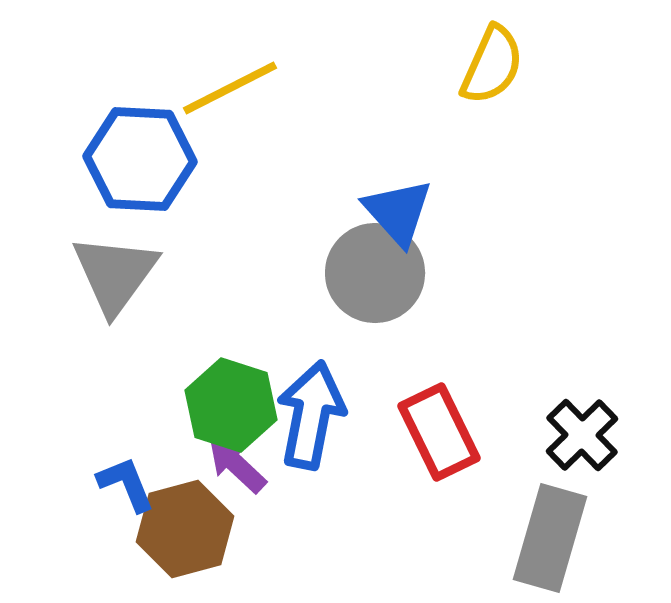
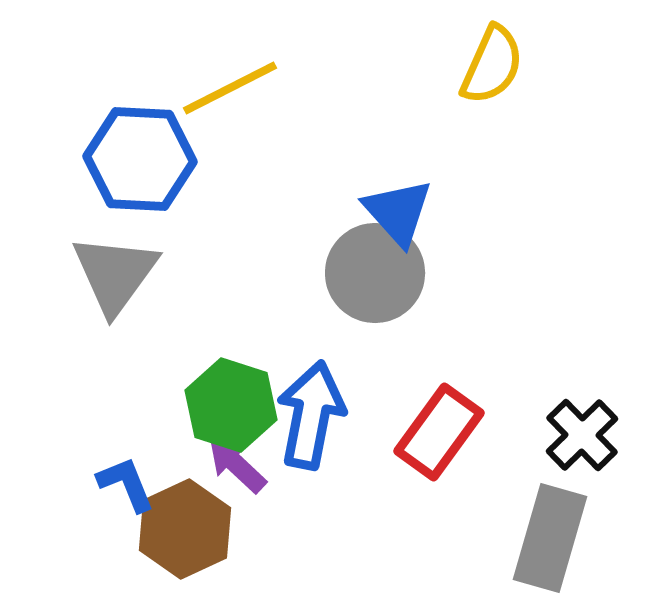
red rectangle: rotated 62 degrees clockwise
brown hexagon: rotated 10 degrees counterclockwise
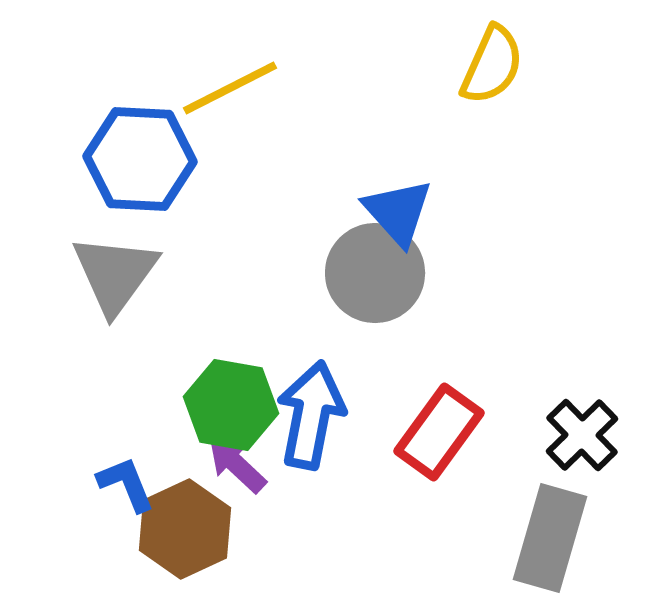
green hexagon: rotated 8 degrees counterclockwise
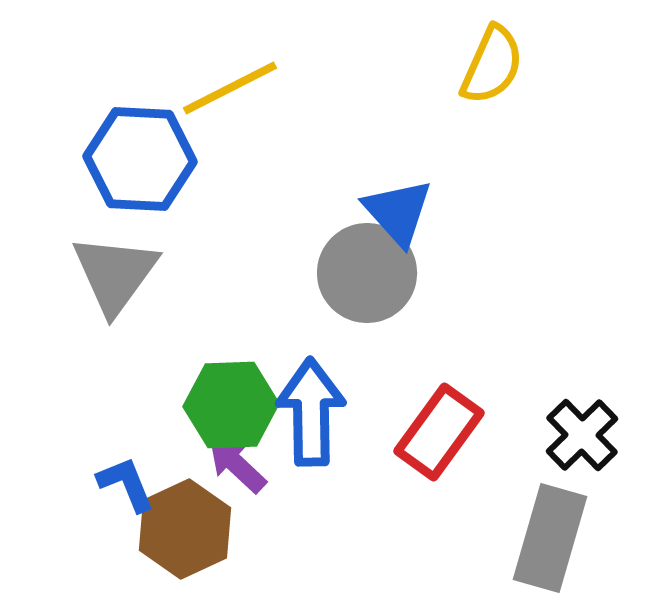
gray circle: moved 8 px left
green hexagon: rotated 12 degrees counterclockwise
blue arrow: moved 3 px up; rotated 12 degrees counterclockwise
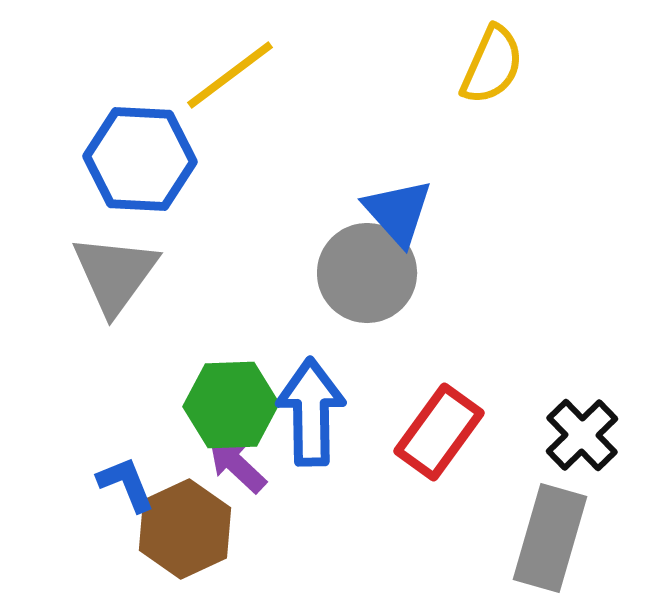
yellow line: moved 13 px up; rotated 10 degrees counterclockwise
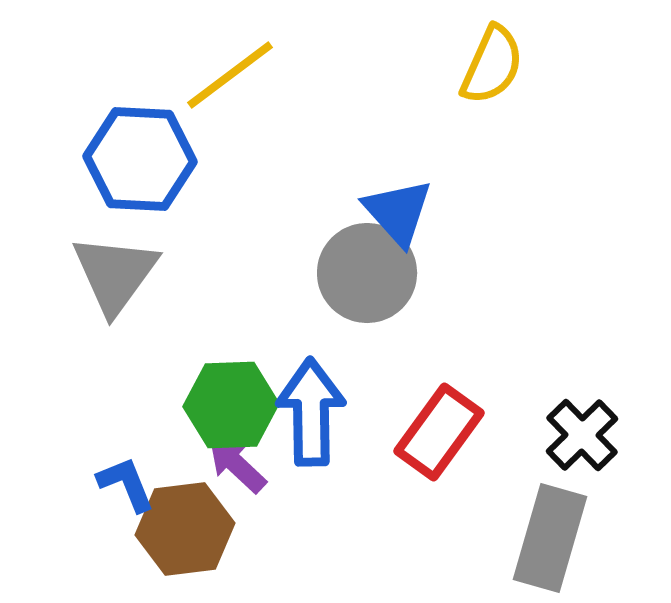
brown hexagon: rotated 18 degrees clockwise
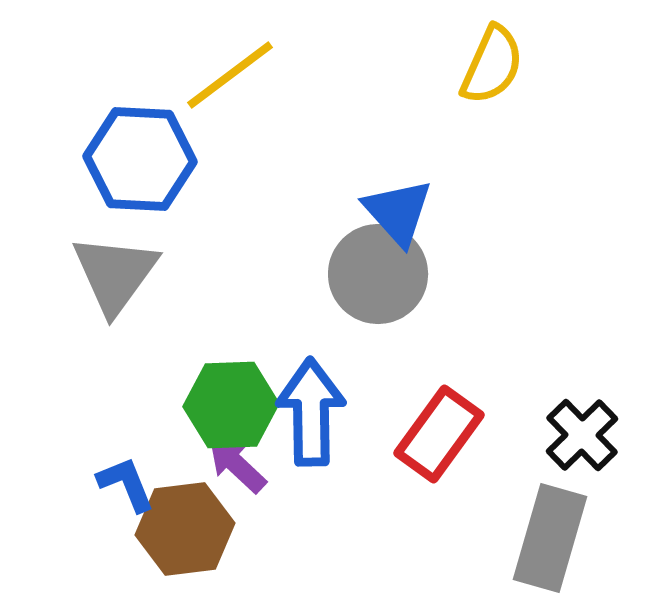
gray circle: moved 11 px right, 1 px down
red rectangle: moved 2 px down
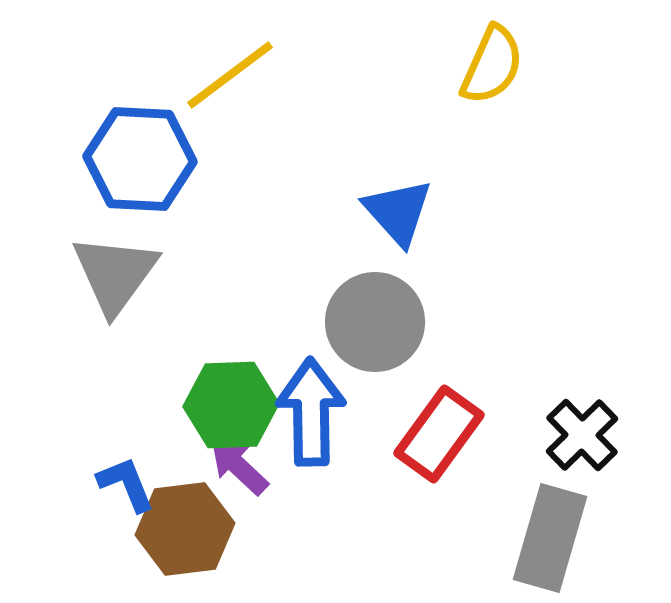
gray circle: moved 3 px left, 48 px down
purple arrow: moved 2 px right, 2 px down
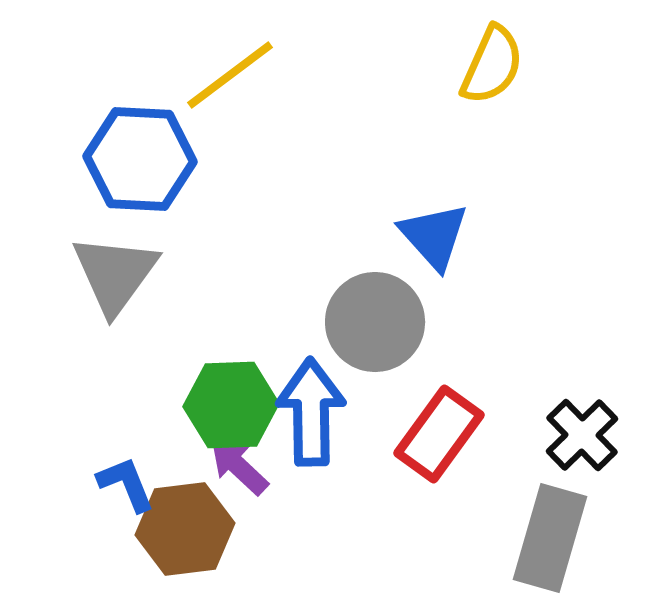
blue triangle: moved 36 px right, 24 px down
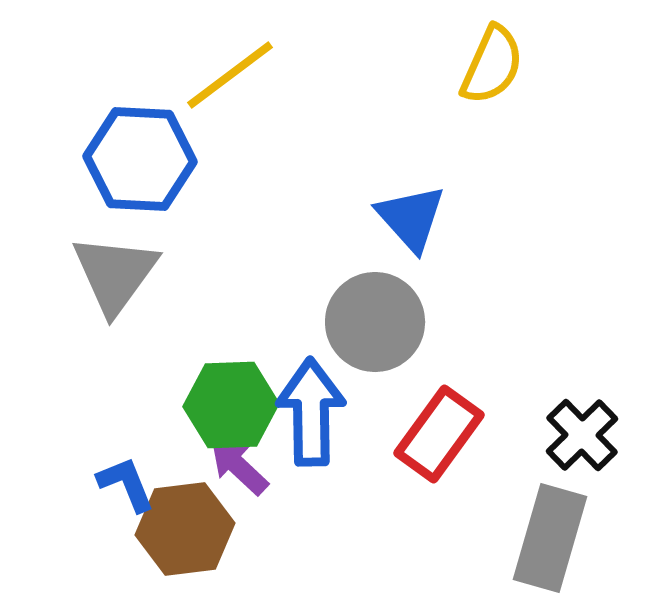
blue triangle: moved 23 px left, 18 px up
